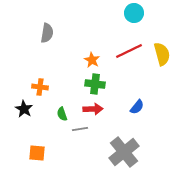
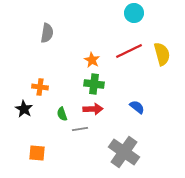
green cross: moved 1 px left
blue semicircle: rotated 91 degrees counterclockwise
gray cross: rotated 16 degrees counterclockwise
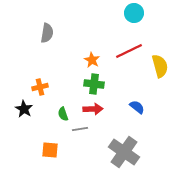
yellow semicircle: moved 2 px left, 12 px down
orange cross: rotated 21 degrees counterclockwise
green semicircle: moved 1 px right
orange square: moved 13 px right, 3 px up
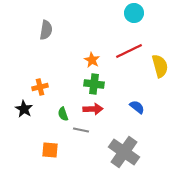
gray semicircle: moved 1 px left, 3 px up
gray line: moved 1 px right, 1 px down; rotated 21 degrees clockwise
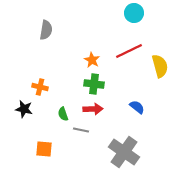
orange cross: rotated 28 degrees clockwise
black star: rotated 18 degrees counterclockwise
orange square: moved 6 px left, 1 px up
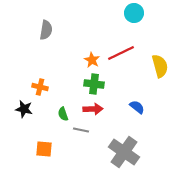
red line: moved 8 px left, 2 px down
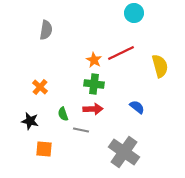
orange star: moved 2 px right
orange cross: rotated 28 degrees clockwise
black star: moved 6 px right, 12 px down
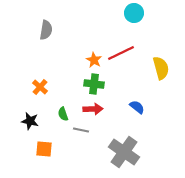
yellow semicircle: moved 1 px right, 2 px down
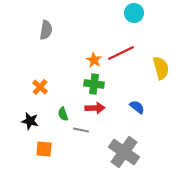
red arrow: moved 2 px right, 1 px up
